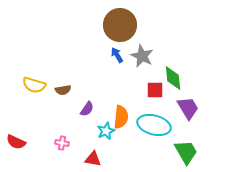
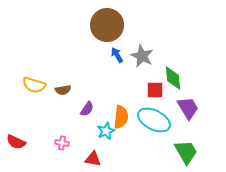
brown circle: moved 13 px left
cyan ellipse: moved 5 px up; rotated 12 degrees clockwise
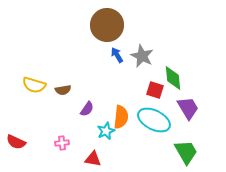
red square: rotated 18 degrees clockwise
pink cross: rotated 16 degrees counterclockwise
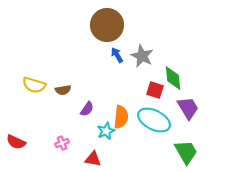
pink cross: rotated 16 degrees counterclockwise
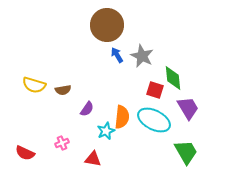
orange semicircle: moved 1 px right
red semicircle: moved 9 px right, 11 px down
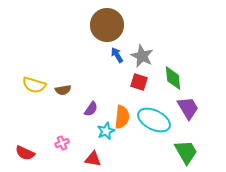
red square: moved 16 px left, 8 px up
purple semicircle: moved 4 px right
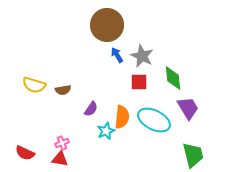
red square: rotated 18 degrees counterclockwise
green trapezoid: moved 7 px right, 3 px down; rotated 16 degrees clockwise
red triangle: moved 33 px left
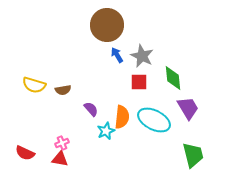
purple semicircle: rotated 77 degrees counterclockwise
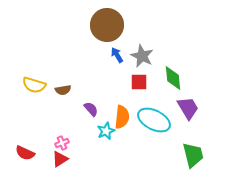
red triangle: rotated 42 degrees counterclockwise
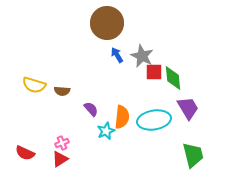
brown circle: moved 2 px up
red square: moved 15 px right, 10 px up
brown semicircle: moved 1 px left, 1 px down; rotated 14 degrees clockwise
cyan ellipse: rotated 36 degrees counterclockwise
